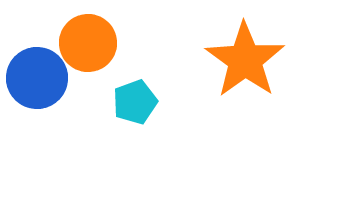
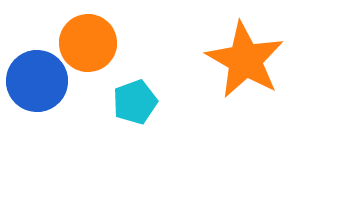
orange star: rotated 6 degrees counterclockwise
blue circle: moved 3 px down
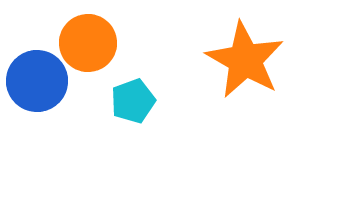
cyan pentagon: moved 2 px left, 1 px up
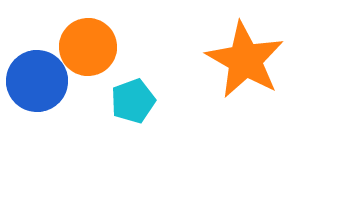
orange circle: moved 4 px down
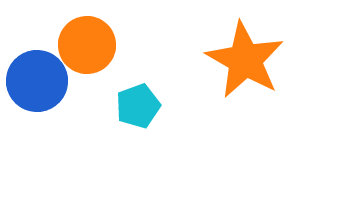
orange circle: moved 1 px left, 2 px up
cyan pentagon: moved 5 px right, 5 px down
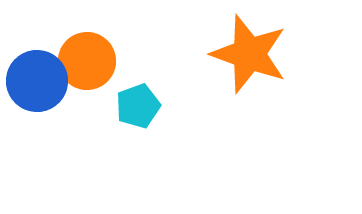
orange circle: moved 16 px down
orange star: moved 4 px right, 6 px up; rotated 10 degrees counterclockwise
